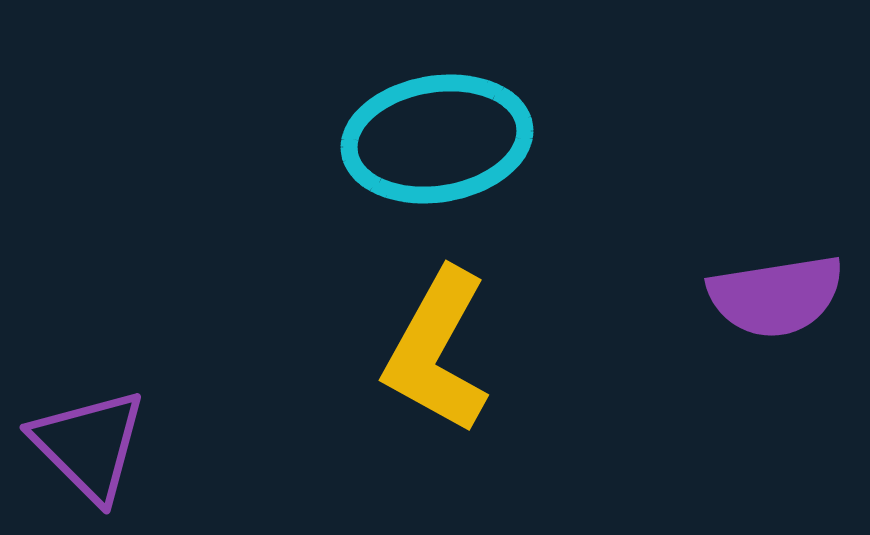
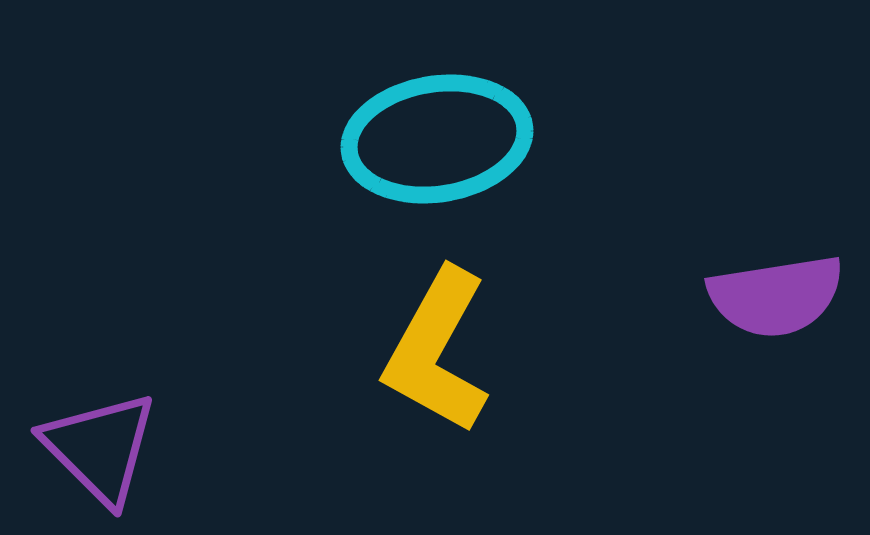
purple triangle: moved 11 px right, 3 px down
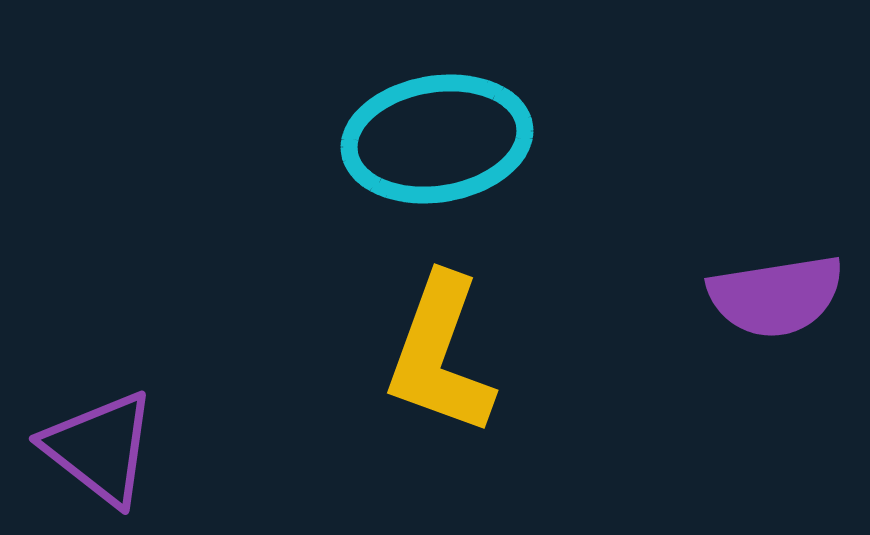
yellow L-shape: moved 3 px right, 4 px down; rotated 9 degrees counterclockwise
purple triangle: rotated 7 degrees counterclockwise
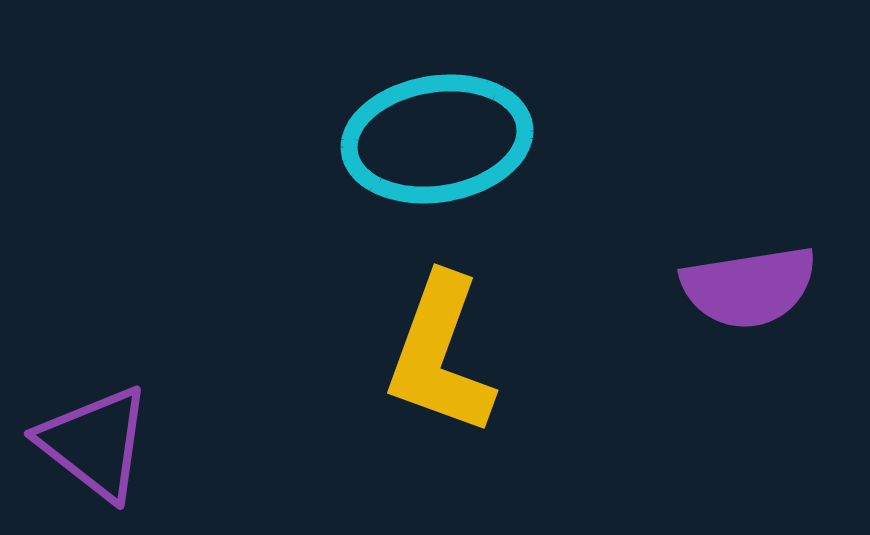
purple semicircle: moved 27 px left, 9 px up
purple triangle: moved 5 px left, 5 px up
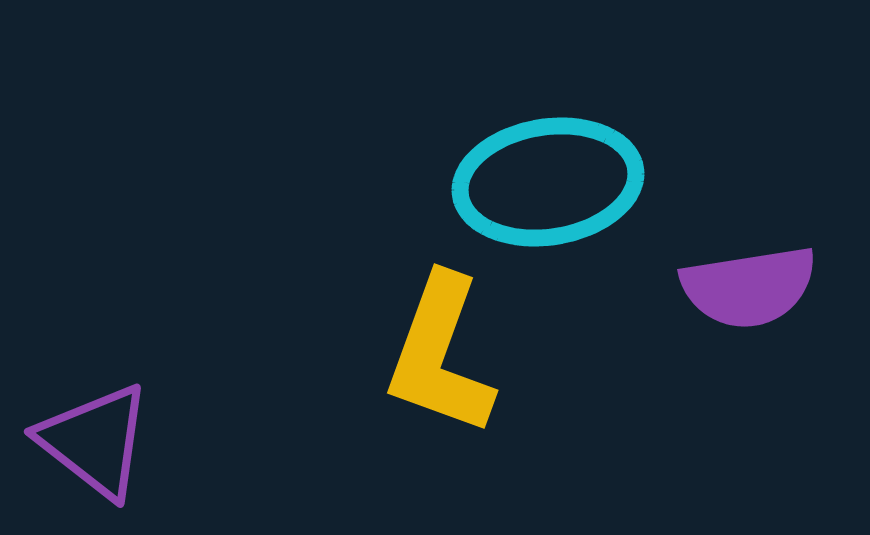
cyan ellipse: moved 111 px right, 43 px down
purple triangle: moved 2 px up
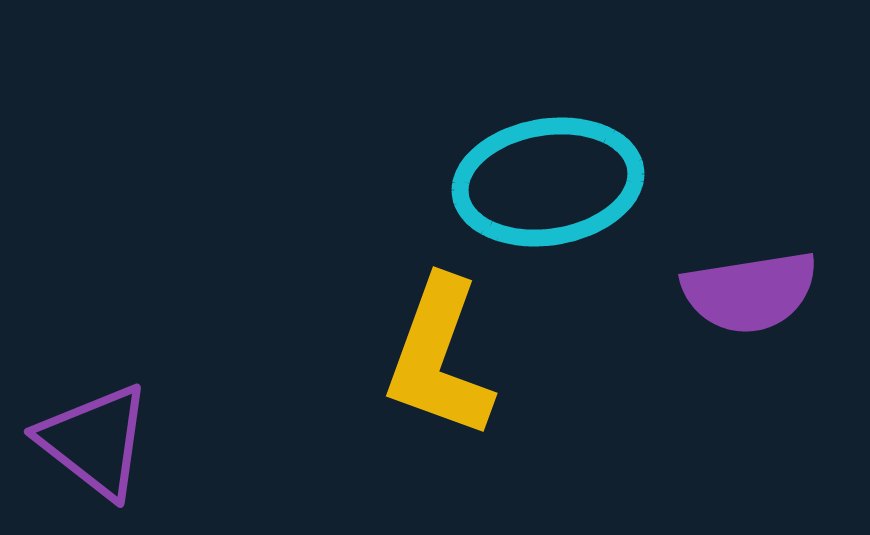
purple semicircle: moved 1 px right, 5 px down
yellow L-shape: moved 1 px left, 3 px down
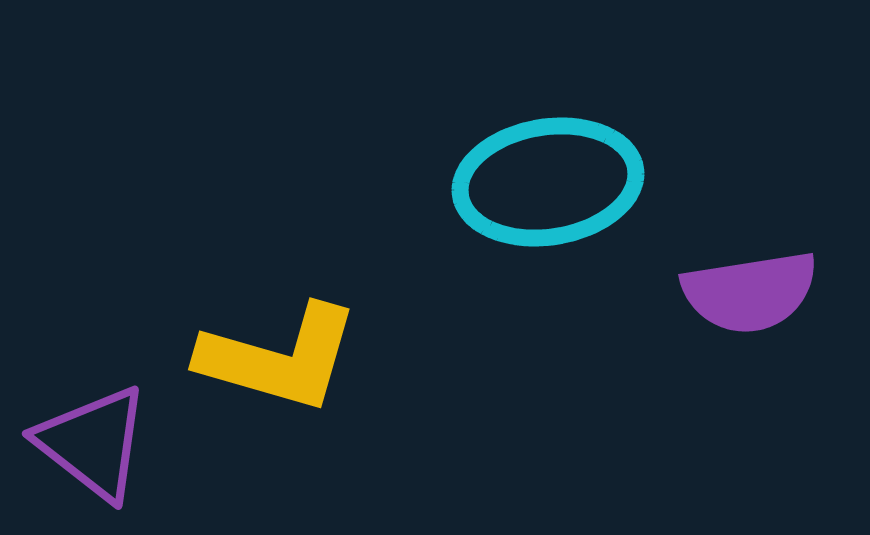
yellow L-shape: moved 160 px left; rotated 94 degrees counterclockwise
purple triangle: moved 2 px left, 2 px down
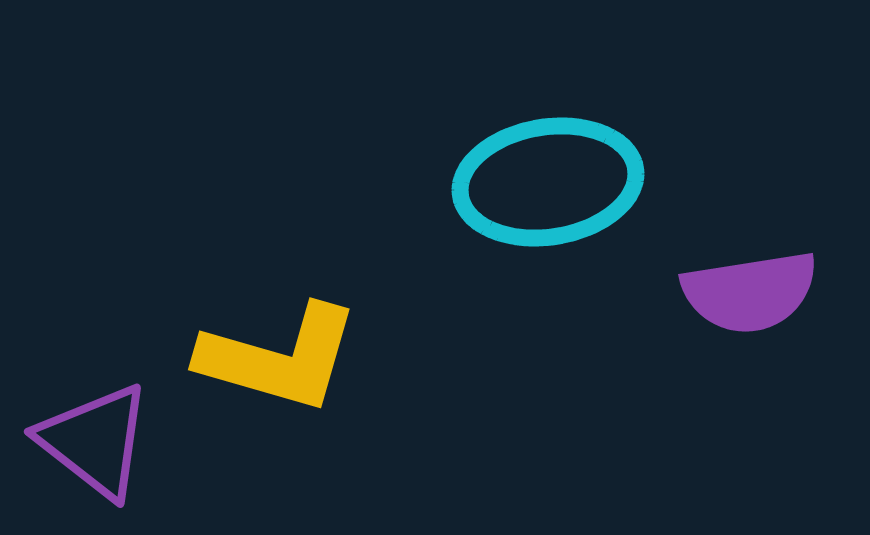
purple triangle: moved 2 px right, 2 px up
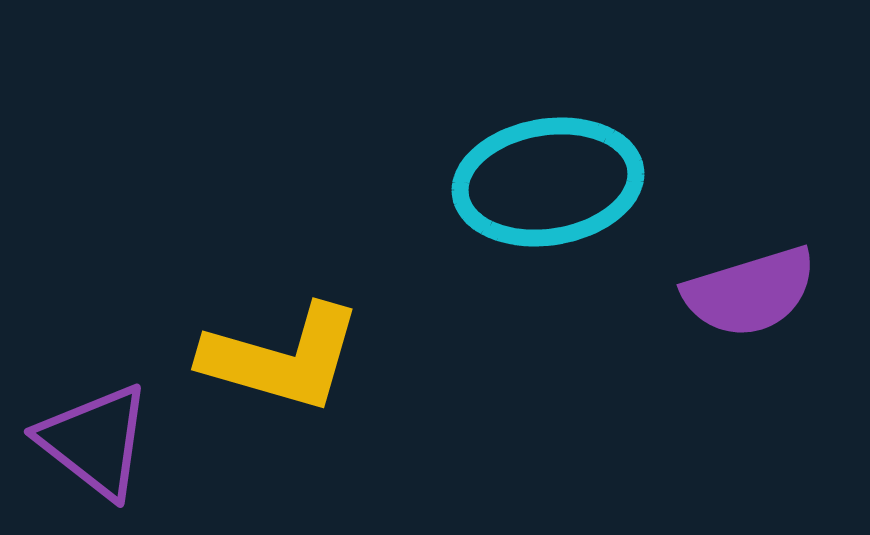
purple semicircle: rotated 8 degrees counterclockwise
yellow L-shape: moved 3 px right
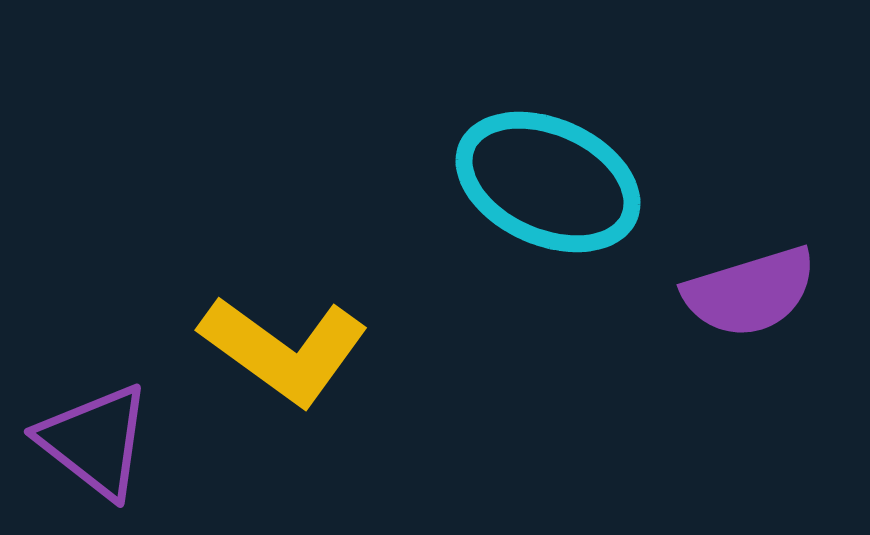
cyan ellipse: rotated 33 degrees clockwise
yellow L-shape: moved 2 px right, 8 px up; rotated 20 degrees clockwise
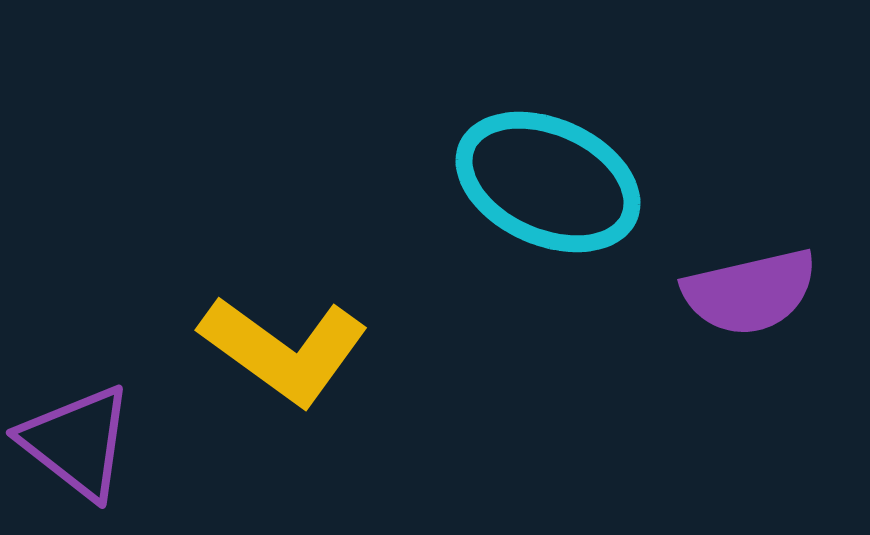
purple semicircle: rotated 4 degrees clockwise
purple triangle: moved 18 px left, 1 px down
